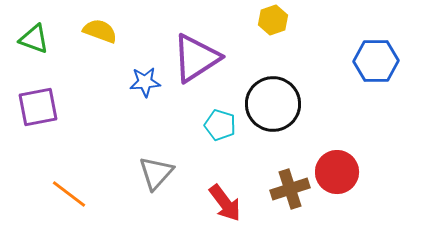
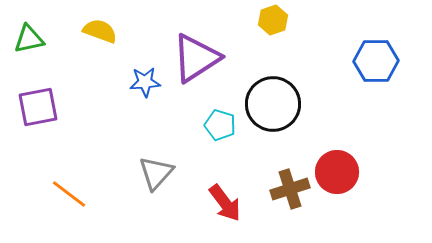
green triangle: moved 5 px left; rotated 32 degrees counterclockwise
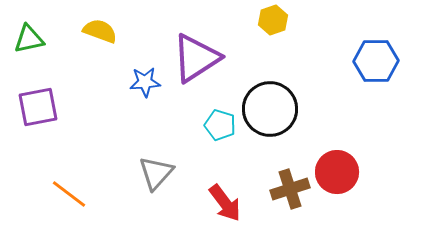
black circle: moved 3 px left, 5 px down
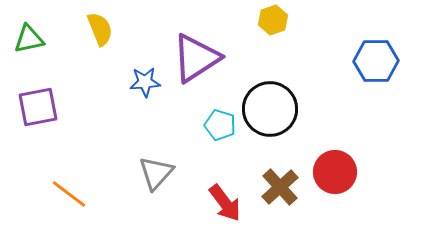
yellow semicircle: moved 2 px up; rotated 48 degrees clockwise
red circle: moved 2 px left
brown cross: moved 10 px left, 2 px up; rotated 24 degrees counterclockwise
